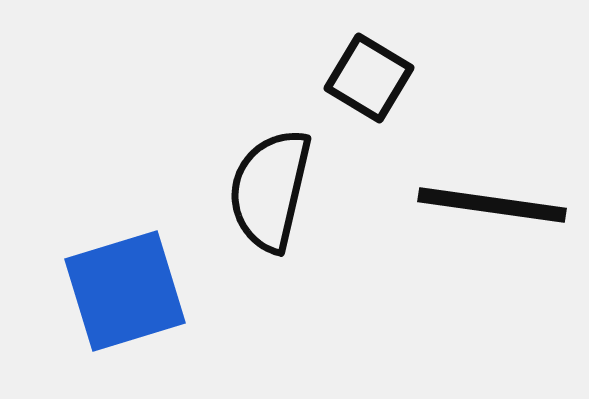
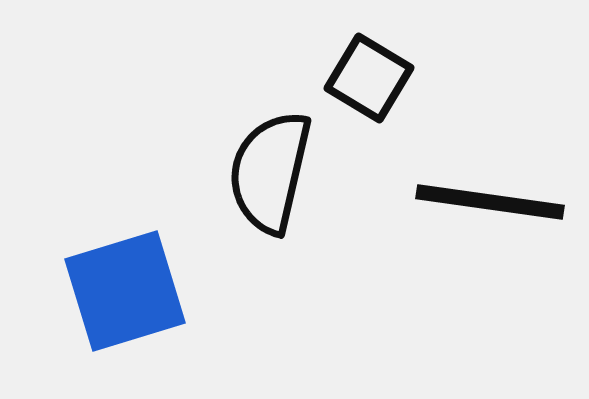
black semicircle: moved 18 px up
black line: moved 2 px left, 3 px up
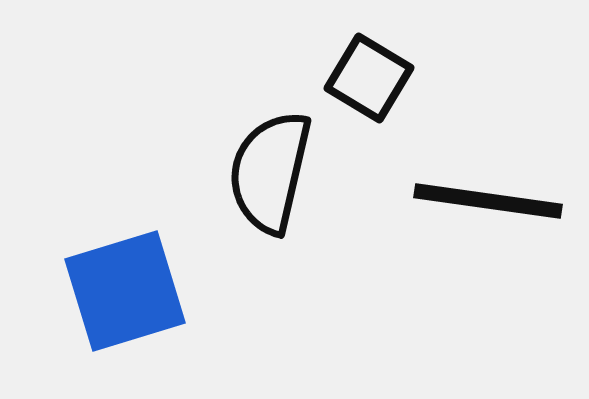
black line: moved 2 px left, 1 px up
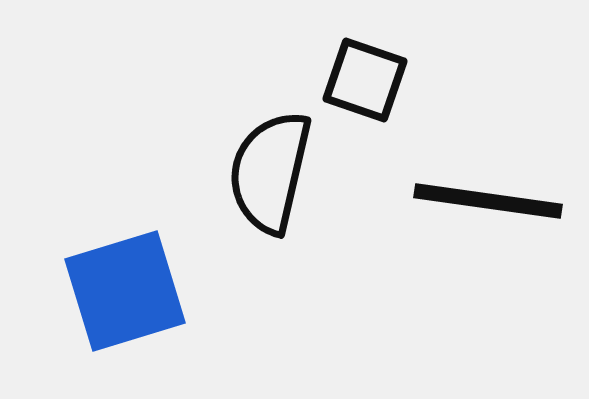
black square: moved 4 px left, 2 px down; rotated 12 degrees counterclockwise
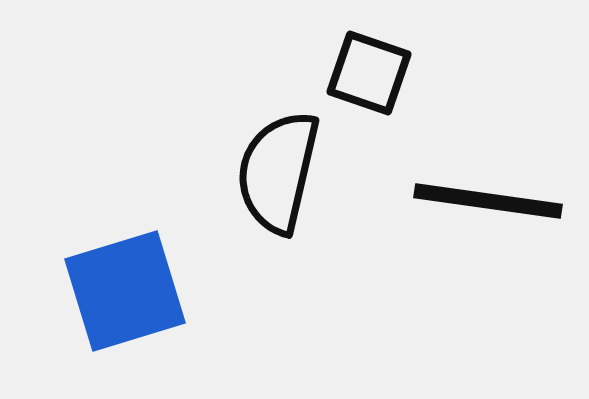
black square: moved 4 px right, 7 px up
black semicircle: moved 8 px right
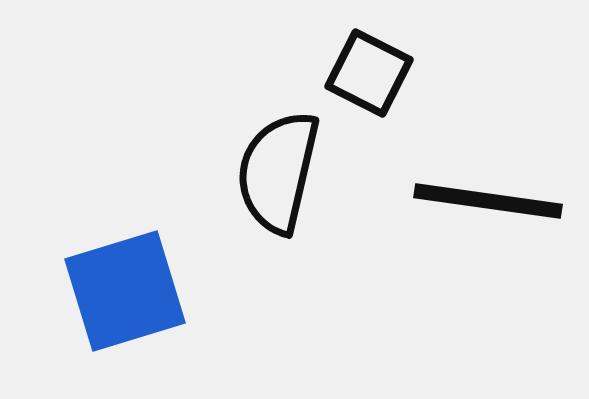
black square: rotated 8 degrees clockwise
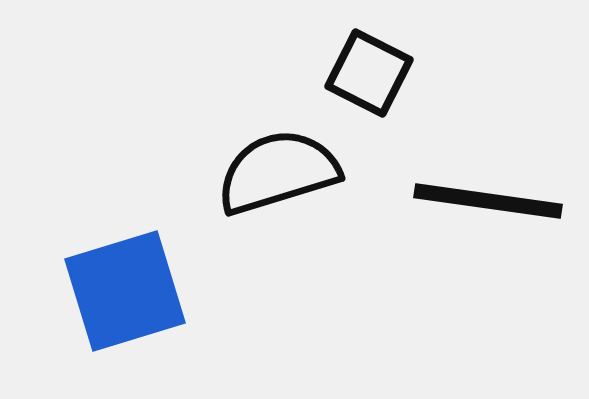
black semicircle: rotated 60 degrees clockwise
